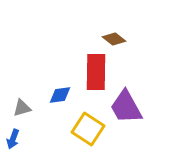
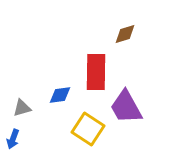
brown diamond: moved 11 px right, 5 px up; rotated 55 degrees counterclockwise
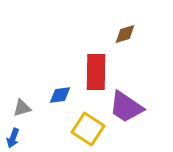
purple trapezoid: rotated 27 degrees counterclockwise
blue arrow: moved 1 px up
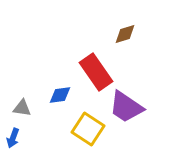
red rectangle: rotated 36 degrees counterclockwise
gray triangle: rotated 24 degrees clockwise
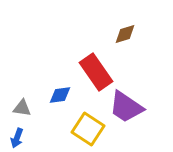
blue arrow: moved 4 px right
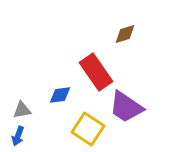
gray triangle: moved 2 px down; rotated 18 degrees counterclockwise
blue arrow: moved 1 px right, 2 px up
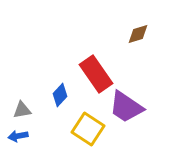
brown diamond: moved 13 px right
red rectangle: moved 2 px down
blue diamond: rotated 40 degrees counterclockwise
blue arrow: rotated 60 degrees clockwise
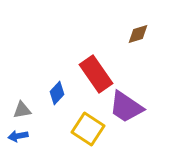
blue diamond: moved 3 px left, 2 px up
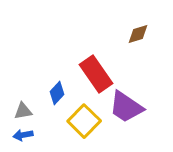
gray triangle: moved 1 px right, 1 px down
yellow square: moved 4 px left, 8 px up; rotated 12 degrees clockwise
blue arrow: moved 5 px right, 1 px up
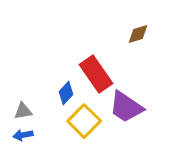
blue diamond: moved 9 px right
